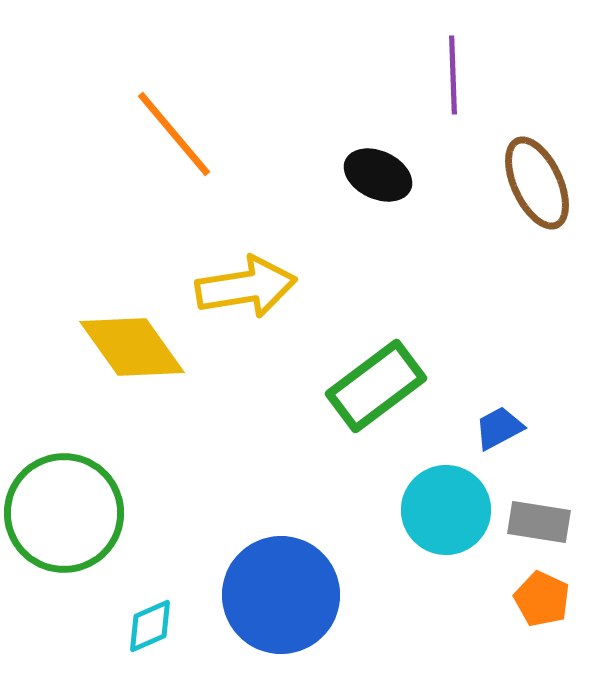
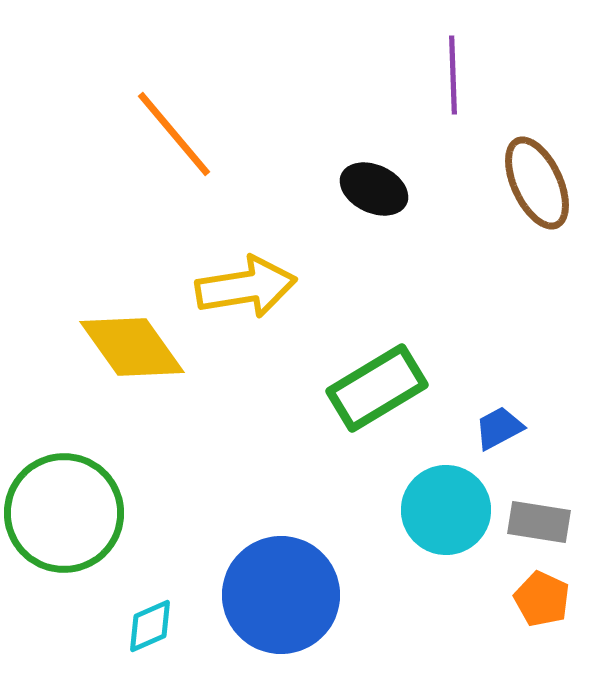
black ellipse: moved 4 px left, 14 px down
green rectangle: moved 1 px right, 2 px down; rotated 6 degrees clockwise
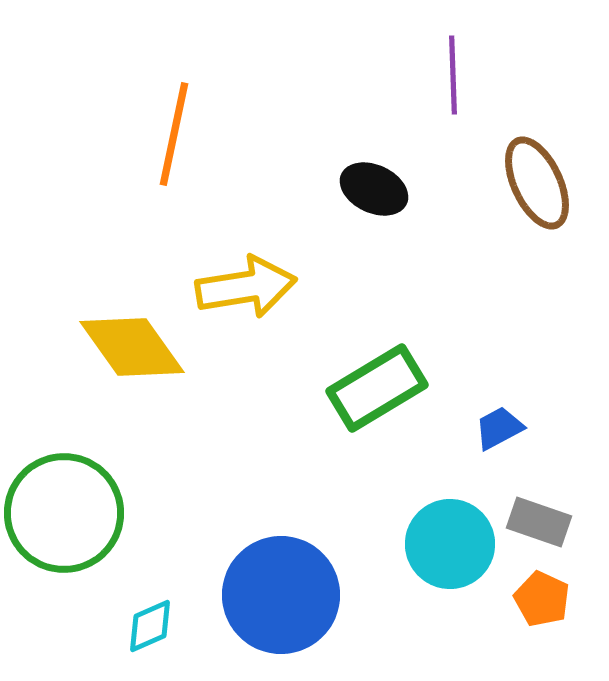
orange line: rotated 52 degrees clockwise
cyan circle: moved 4 px right, 34 px down
gray rectangle: rotated 10 degrees clockwise
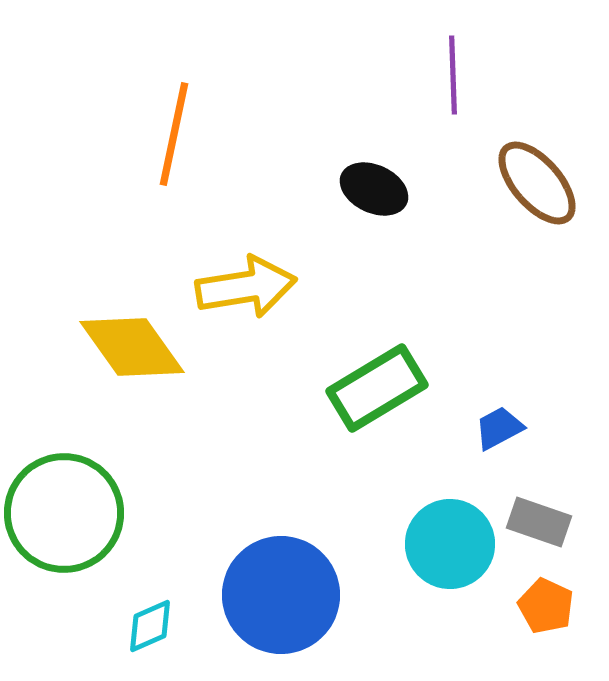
brown ellipse: rotated 16 degrees counterclockwise
orange pentagon: moved 4 px right, 7 px down
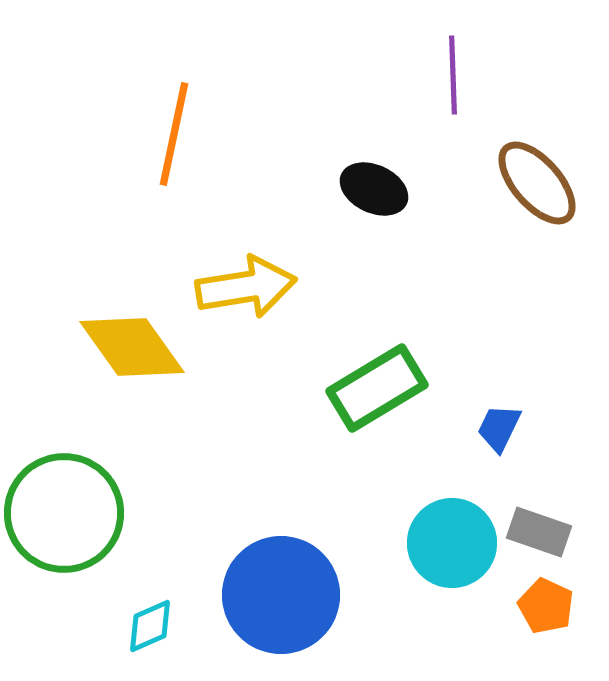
blue trapezoid: rotated 36 degrees counterclockwise
gray rectangle: moved 10 px down
cyan circle: moved 2 px right, 1 px up
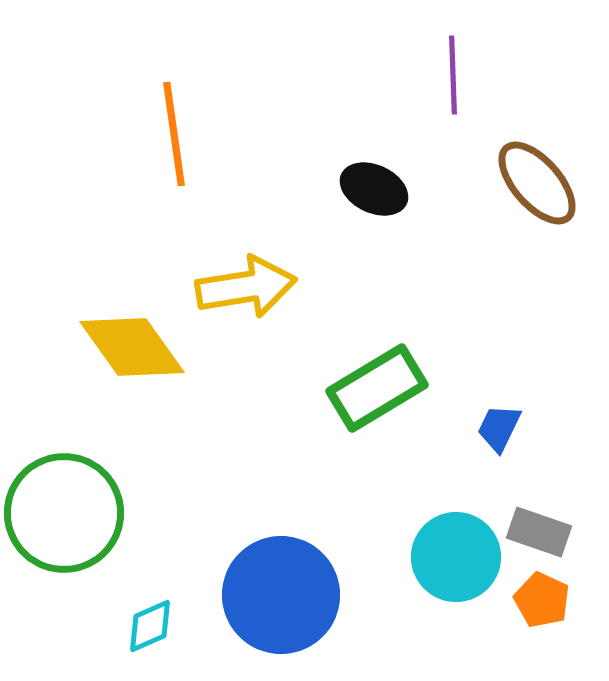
orange line: rotated 20 degrees counterclockwise
cyan circle: moved 4 px right, 14 px down
orange pentagon: moved 4 px left, 6 px up
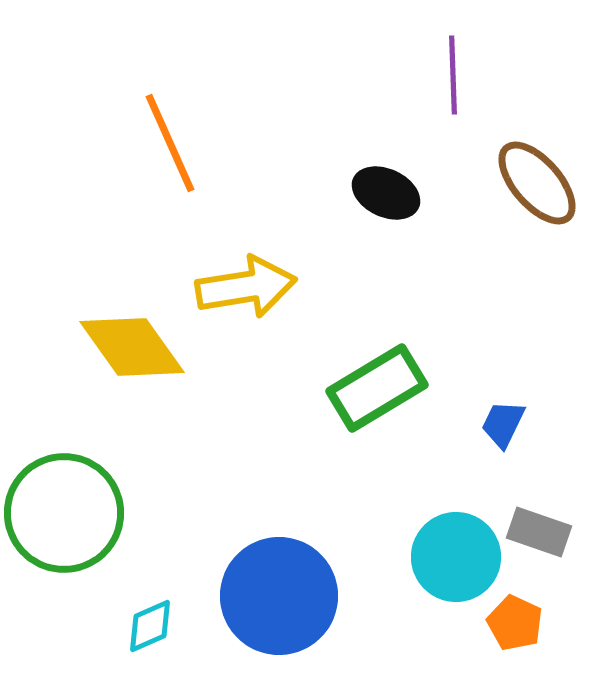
orange line: moved 4 px left, 9 px down; rotated 16 degrees counterclockwise
black ellipse: moved 12 px right, 4 px down
blue trapezoid: moved 4 px right, 4 px up
blue circle: moved 2 px left, 1 px down
orange pentagon: moved 27 px left, 23 px down
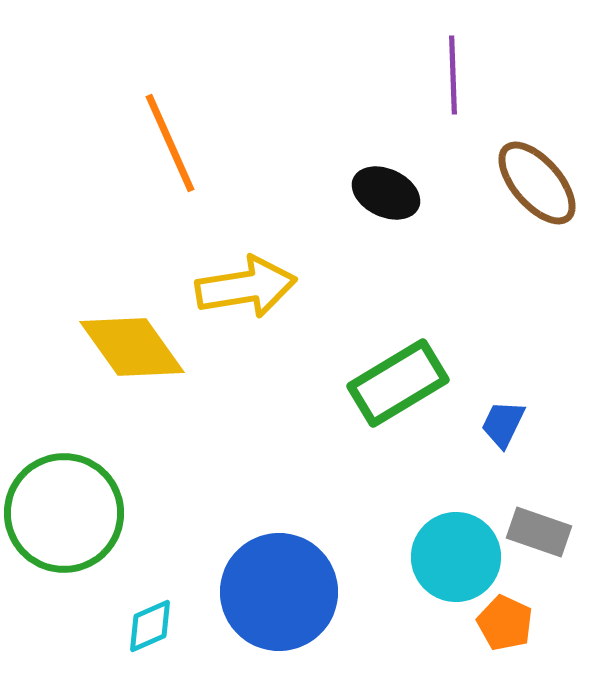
green rectangle: moved 21 px right, 5 px up
blue circle: moved 4 px up
orange pentagon: moved 10 px left
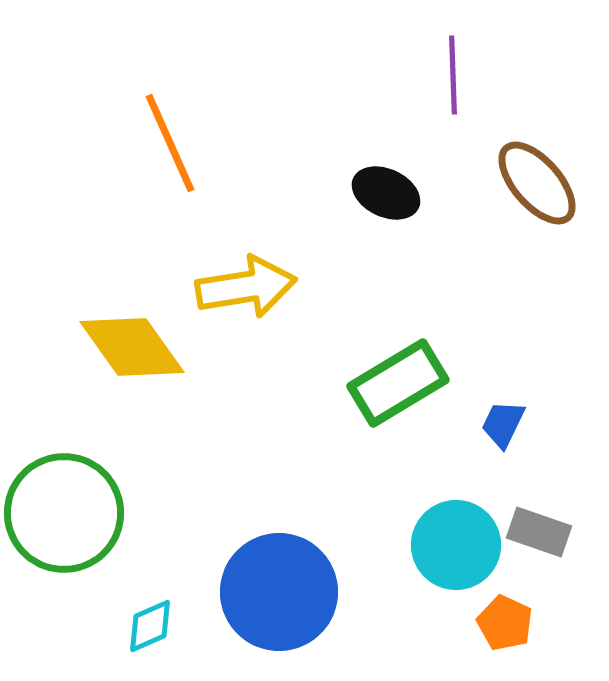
cyan circle: moved 12 px up
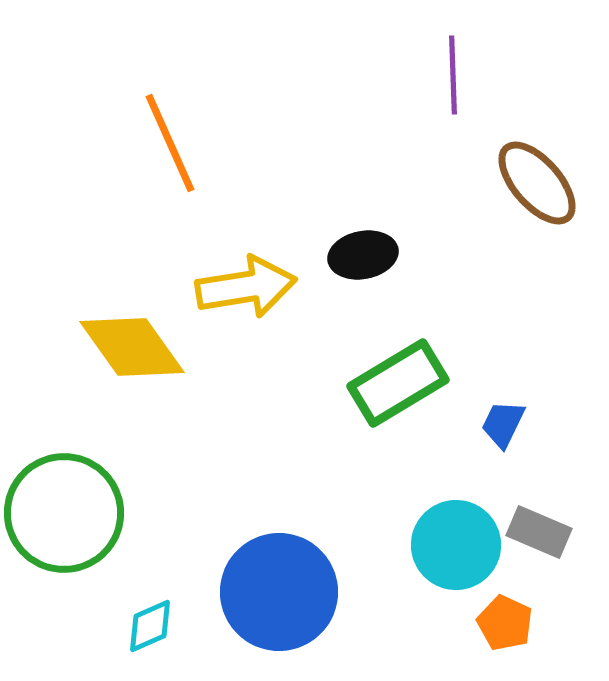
black ellipse: moved 23 px left, 62 px down; rotated 36 degrees counterclockwise
gray rectangle: rotated 4 degrees clockwise
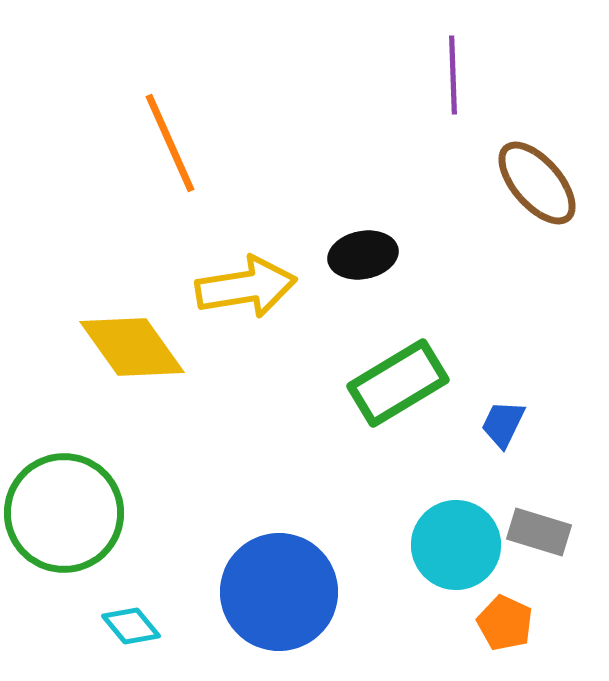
gray rectangle: rotated 6 degrees counterclockwise
cyan diamond: moved 19 px left; rotated 74 degrees clockwise
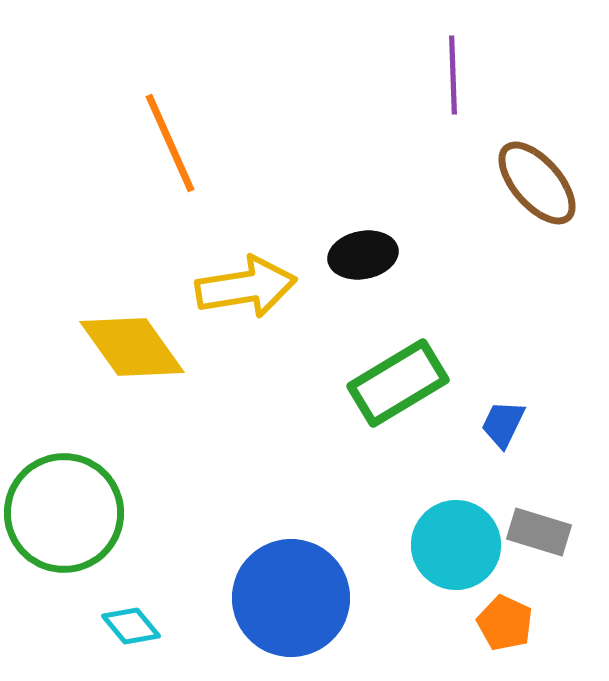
blue circle: moved 12 px right, 6 px down
